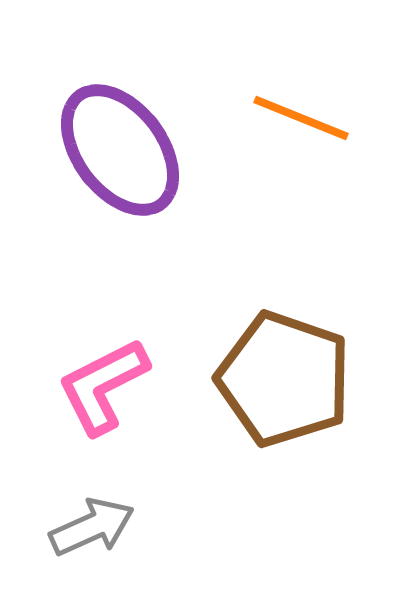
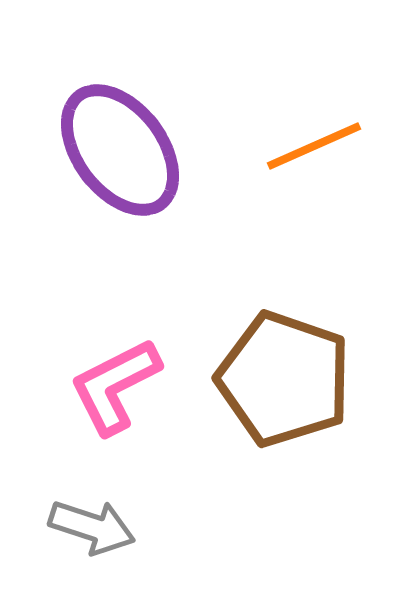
orange line: moved 13 px right, 28 px down; rotated 46 degrees counterclockwise
pink L-shape: moved 12 px right
gray arrow: rotated 42 degrees clockwise
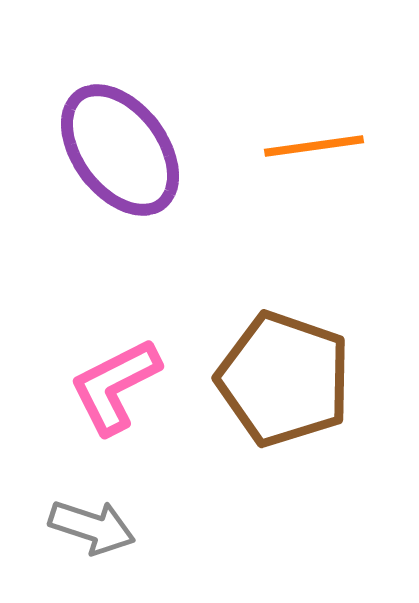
orange line: rotated 16 degrees clockwise
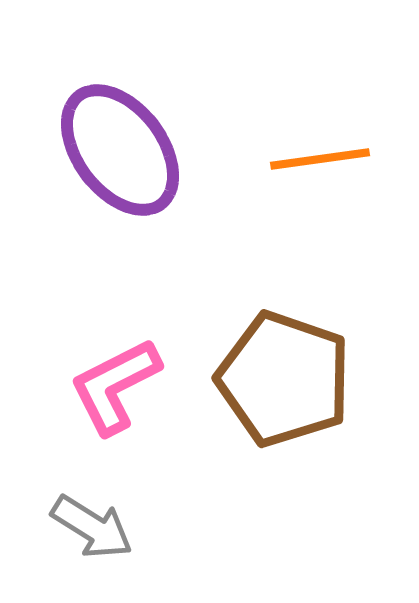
orange line: moved 6 px right, 13 px down
gray arrow: rotated 14 degrees clockwise
